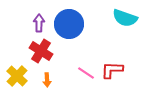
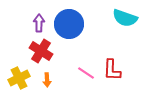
red L-shape: rotated 90 degrees counterclockwise
yellow cross: moved 2 px right, 2 px down; rotated 20 degrees clockwise
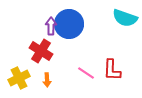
purple arrow: moved 12 px right, 3 px down
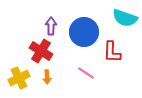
blue circle: moved 15 px right, 8 px down
red L-shape: moved 18 px up
orange arrow: moved 3 px up
